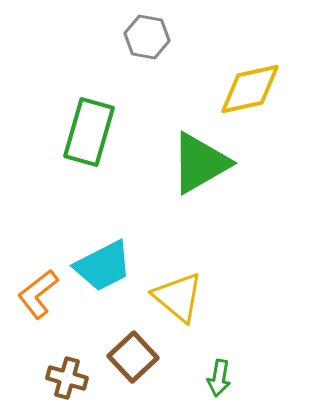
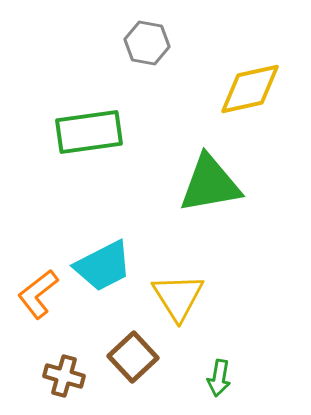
gray hexagon: moved 6 px down
green rectangle: rotated 66 degrees clockwise
green triangle: moved 10 px right, 21 px down; rotated 20 degrees clockwise
yellow triangle: rotated 18 degrees clockwise
brown cross: moved 3 px left, 2 px up
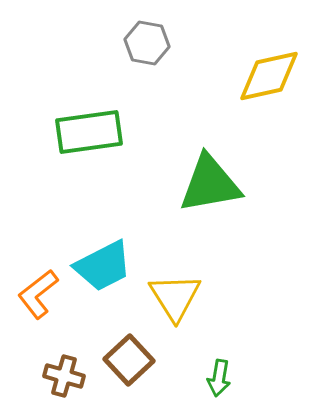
yellow diamond: moved 19 px right, 13 px up
yellow triangle: moved 3 px left
brown square: moved 4 px left, 3 px down
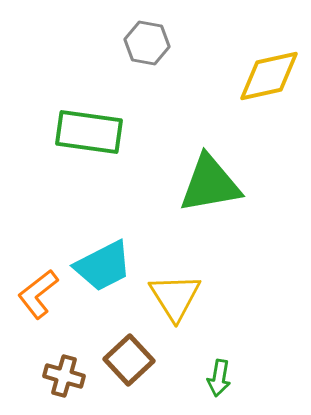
green rectangle: rotated 16 degrees clockwise
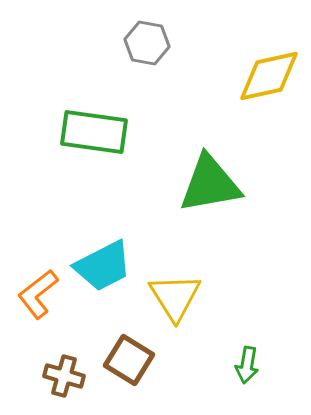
green rectangle: moved 5 px right
brown square: rotated 15 degrees counterclockwise
green arrow: moved 28 px right, 13 px up
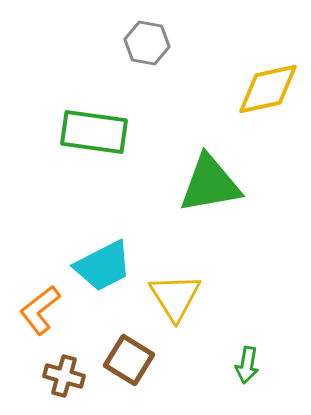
yellow diamond: moved 1 px left, 13 px down
orange L-shape: moved 2 px right, 16 px down
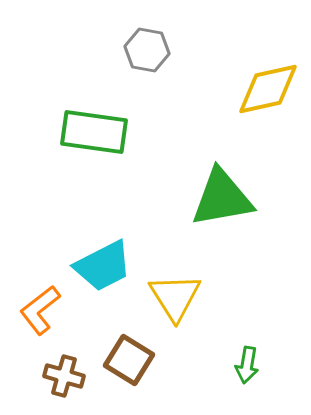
gray hexagon: moved 7 px down
green triangle: moved 12 px right, 14 px down
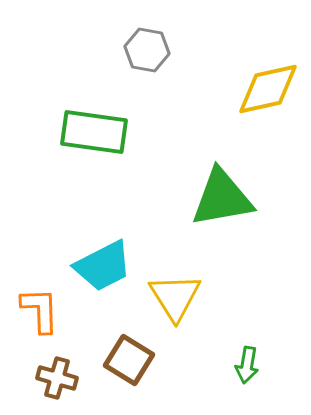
orange L-shape: rotated 126 degrees clockwise
brown cross: moved 7 px left, 2 px down
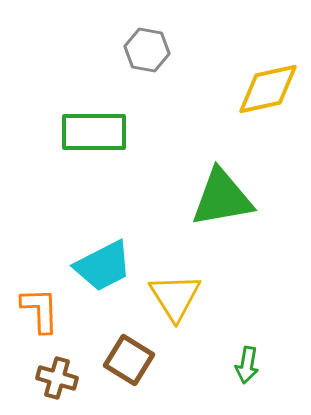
green rectangle: rotated 8 degrees counterclockwise
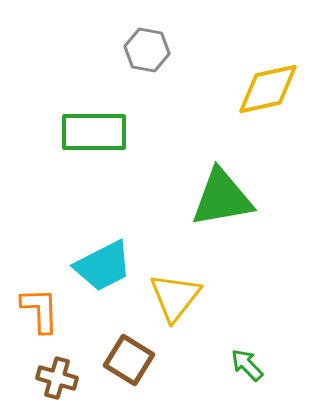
yellow triangle: rotated 10 degrees clockwise
green arrow: rotated 126 degrees clockwise
